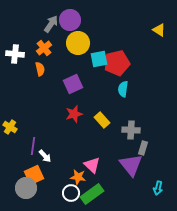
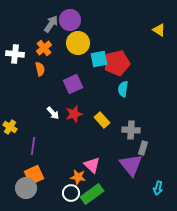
white arrow: moved 8 px right, 43 px up
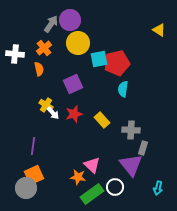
orange semicircle: moved 1 px left
yellow cross: moved 36 px right, 22 px up
white circle: moved 44 px right, 6 px up
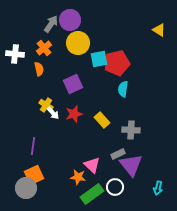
gray rectangle: moved 25 px left, 6 px down; rotated 48 degrees clockwise
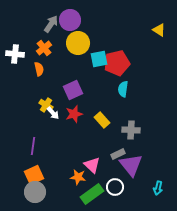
purple square: moved 6 px down
gray circle: moved 9 px right, 4 px down
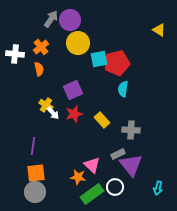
gray arrow: moved 5 px up
orange cross: moved 3 px left, 1 px up
orange square: moved 2 px right, 2 px up; rotated 18 degrees clockwise
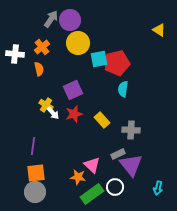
orange cross: moved 1 px right
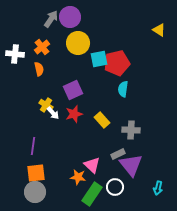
purple circle: moved 3 px up
green rectangle: rotated 20 degrees counterclockwise
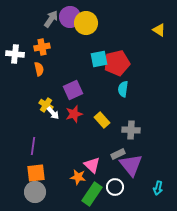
yellow circle: moved 8 px right, 20 px up
orange cross: rotated 28 degrees clockwise
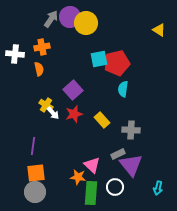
purple square: rotated 18 degrees counterclockwise
green rectangle: moved 1 px left, 1 px up; rotated 30 degrees counterclockwise
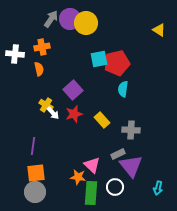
purple circle: moved 2 px down
purple triangle: moved 1 px down
